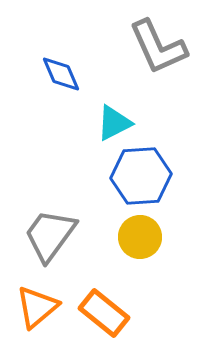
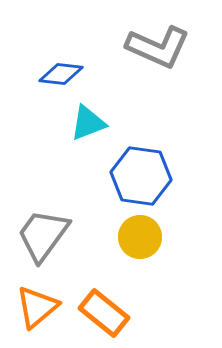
gray L-shape: rotated 42 degrees counterclockwise
blue diamond: rotated 60 degrees counterclockwise
cyan triangle: moved 26 px left; rotated 6 degrees clockwise
blue hexagon: rotated 12 degrees clockwise
gray trapezoid: moved 7 px left
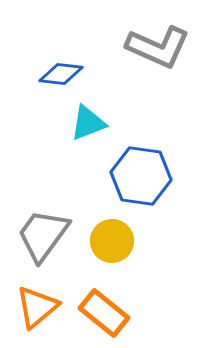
yellow circle: moved 28 px left, 4 px down
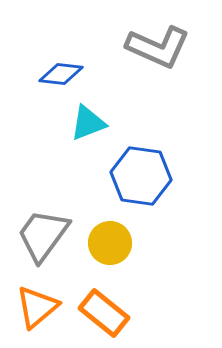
yellow circle: moved 2 px left, 2 px down
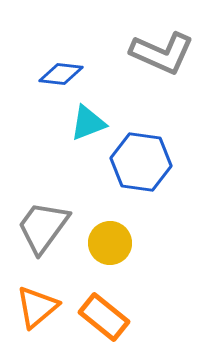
gray L-shape: moved 4 px right, 6 px down
blue hexagon: moved 14 px up
gray trapezoid: moved 8 px up
orange rectangle: moved 4 px down
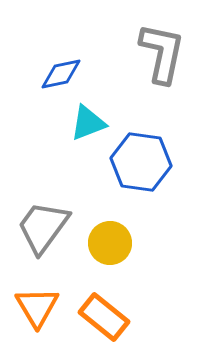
gray L-shape: rotated 102 degrees counterclockwise
blue diamond: rotated 18 degrees counterclockwise
orange triangle: rotated 21 degrees counterclockwise
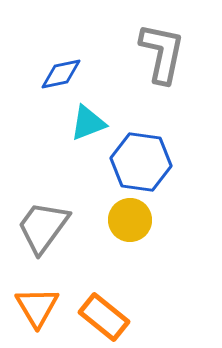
yellow circle: moved 20 px right, 23 px up
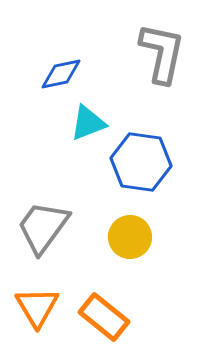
yellow circle: moved 17 px down
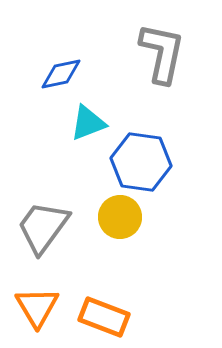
yellow circle: moved 10 px left, 20 px up
orange rectangle: rotated 18 degrees counterclockwise
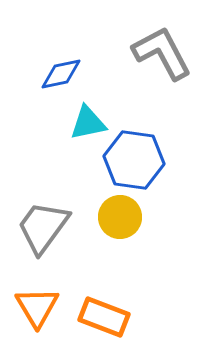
gray L-shape: rotated 40 degrees counterclockwise
cyan triangle: rotated 9 degrees clockwise
blue hexagon: moved 7 px left, 2 px up
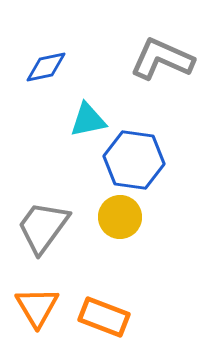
gray L-shape: moved 6 px down; rotated 38 degrees counterclockwise
blue diamond: moved 15 px left, 7 px up
cyan triangle: moved 3 px up
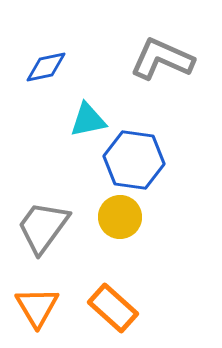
orange rectangle: moved 9 px right, 9 px up; rotated 21 degrees clockwise
